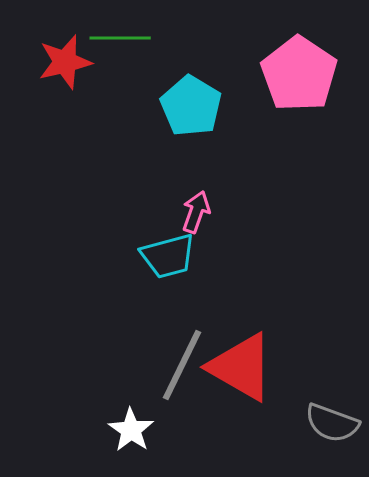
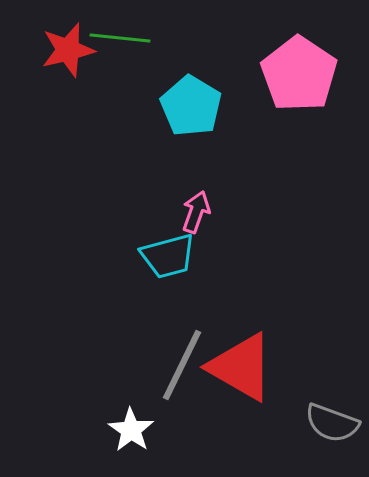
green line: rotated 6 degrees clockwise
red star: moved 3 px right, 12 px up
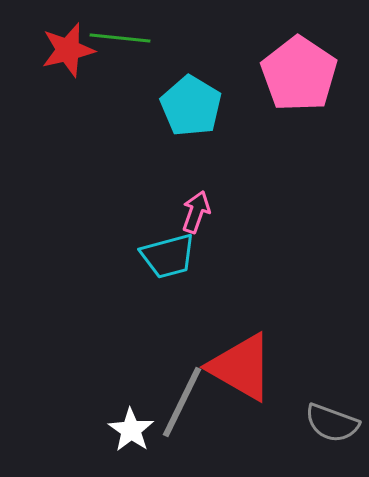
gray line: moved 37 px down
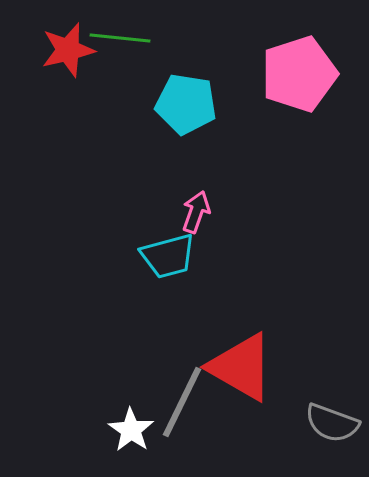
pink pentagon: rotated 20 degrees clockwise
cyan pentagon: moved 5 px left, 2 px up; rotated 22 degrees counterclockwise
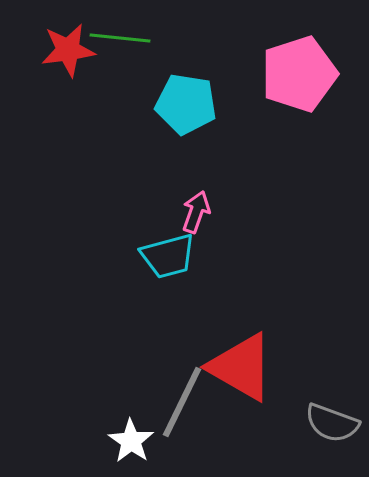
red star: rotated 6 degrees clockwise
white star: moved 11 px down
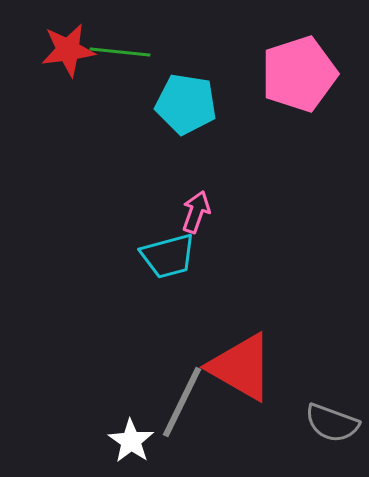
green line: moved 14 px down
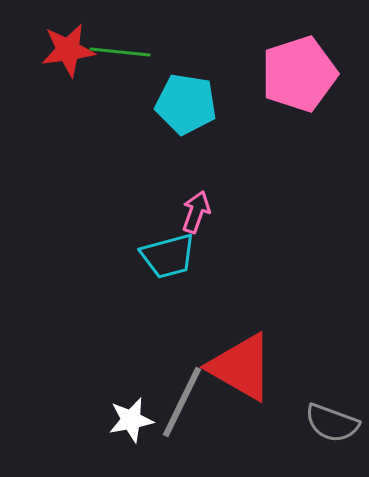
white star: moved 21 px up; rotated 27 degrees clockwise
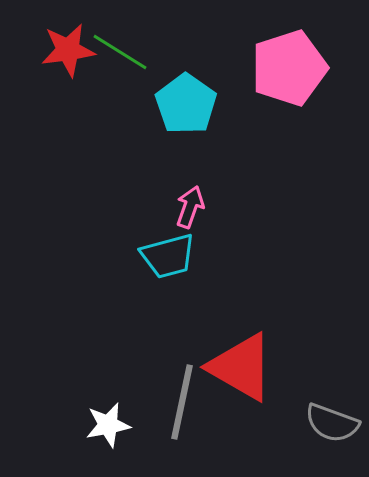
green line: rotated 26 degrees clockwise
pink pentagon: moved 10 px left, 6 px up
cyan pentagon: rotated 26 degrees clockwise
pink arrow: moved 6 px left, 5 px up
gray line: rotated 14 degrees counterclockwise
white star: moved 23 px left, 5 px down
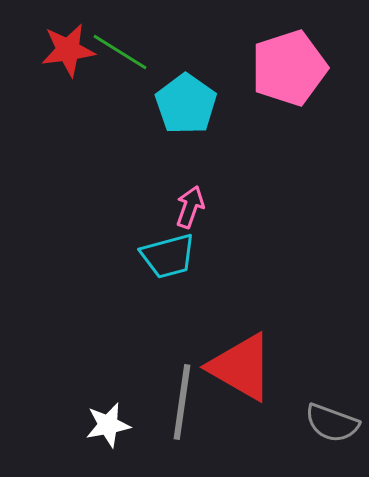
gray line: rotated 4 degrees counterclockwise
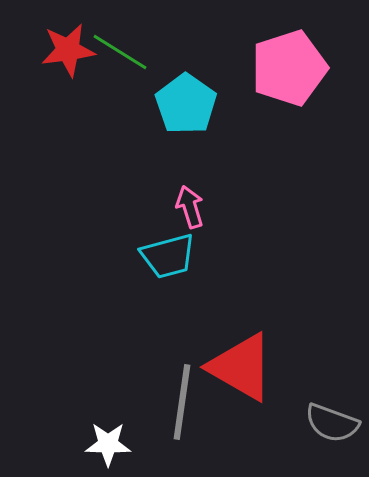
pink arrow: rotated 36 degrees counterclockwise
white star: moved 19 px down; rotated 12 degrees clockwise
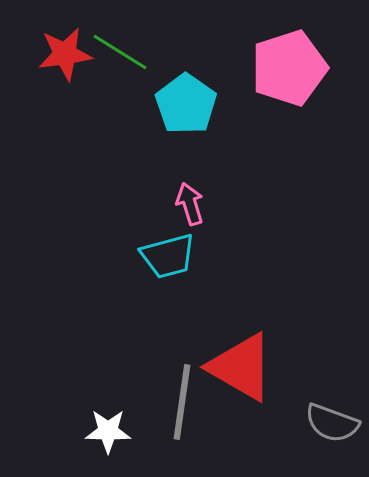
red star: moved 3 px left, 4 px down
pink arrow: moved 3 px up
white star: moved 13 px up
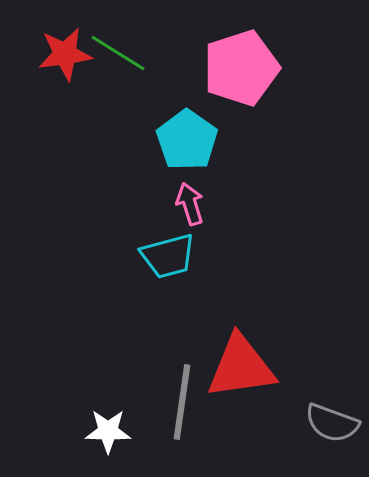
green line: moved 2 px left, 1 px down
pink pentagon: moved 48 px left
cyan pentagon: moved 1 px right, 36 px down
red triangle: rotated 38 degrees counterclockwise
